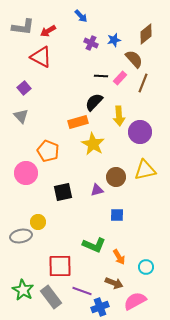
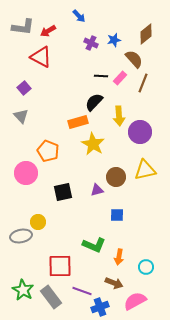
blue arrow: moved 2 px left
orange arrow: rotated 42 degrees clockwise
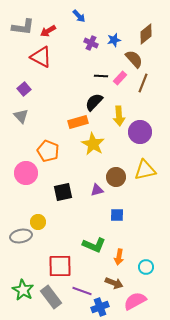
purple square: moved 1 px down
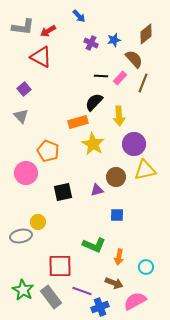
purple circle: moved 6 px left, 12 px down
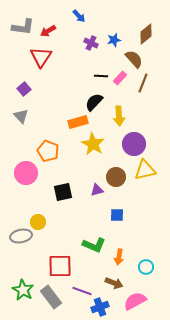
red triangle: rotated 35 degrees clockwise
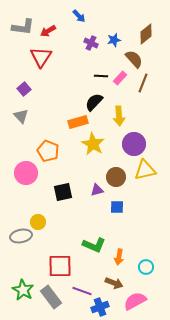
blue square: moved 8 px up
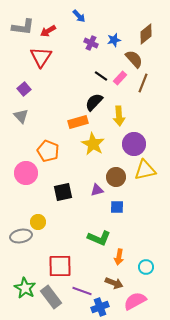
black line: rotated 32 degrees clockwise
green L-shape: moved 5 px right, 7 px up
green star: moved 2 px right, 2 px up
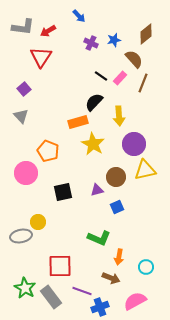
blue square: rotated 24 degrees counterclockwise
brown arrow: moved 3 px left, 5 px up
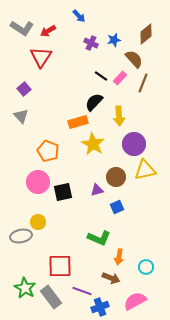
gray L-shape: moved 1 px left, 1 px down; rotated 25 degrees clockwise
pink circle: moved 12 px right, 9 px down
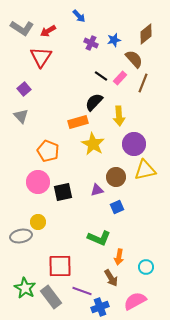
brown arrow: rotated 36 degrees clockwise
